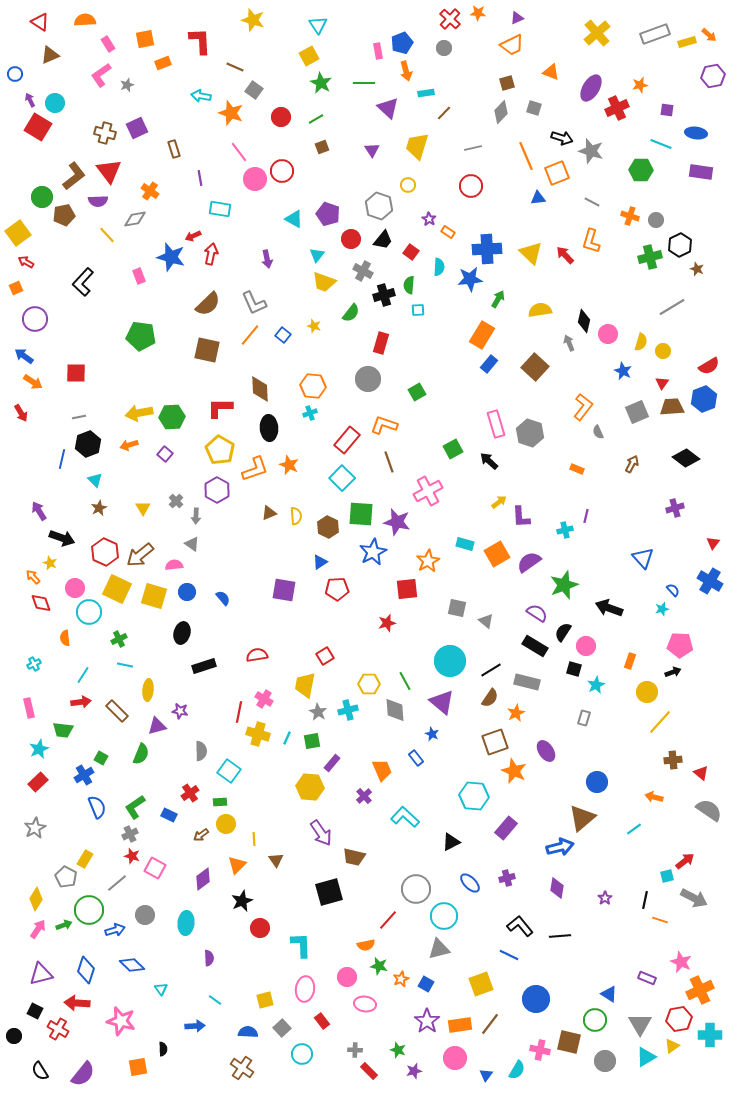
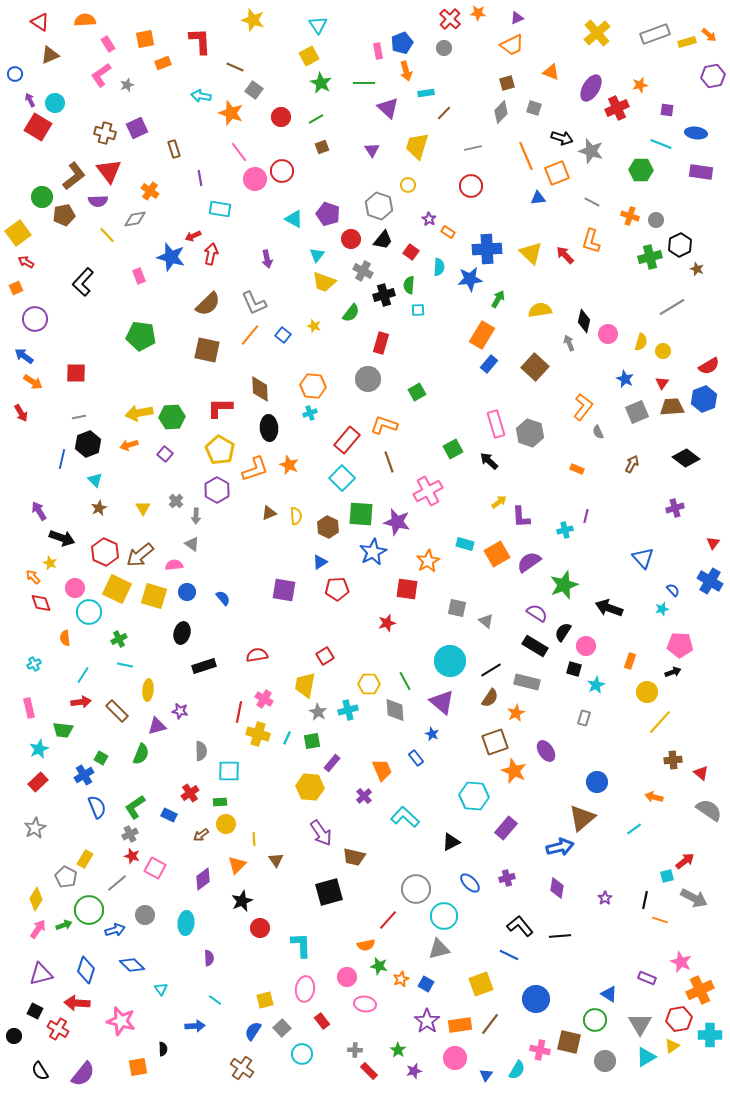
blue star at (623, 371): moved 2 px right, 8 px down
red square at (407, 589): rotated 15 degrees clockwise
cyan square at (229, 771): rotated 35 degrees counterclockwise
blue semicircle at (248, 1032): moved 5 px right, 1 px up; rotated 60 degrees counterclockwise
green star at (398, 1050): rotated 14 degrees clockwise
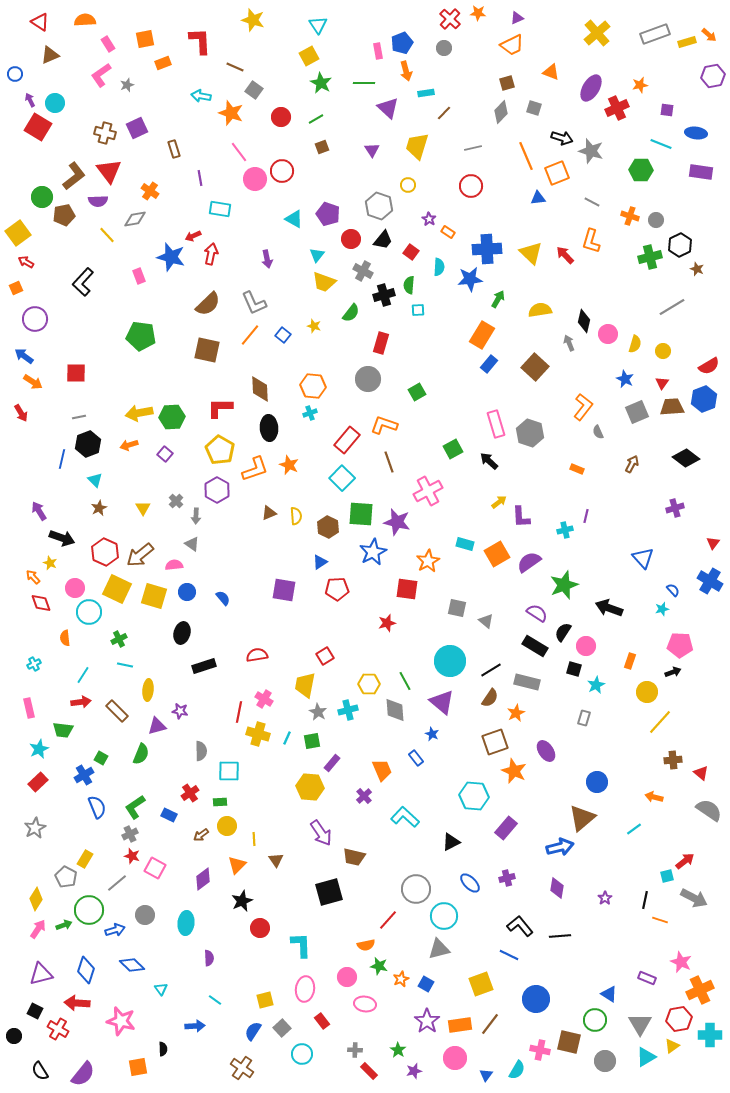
yellow semicircle at (641, 342): moved 6 px left, 2 px down
yellow circle at (226, 824): moved 1 px right, 2 px down
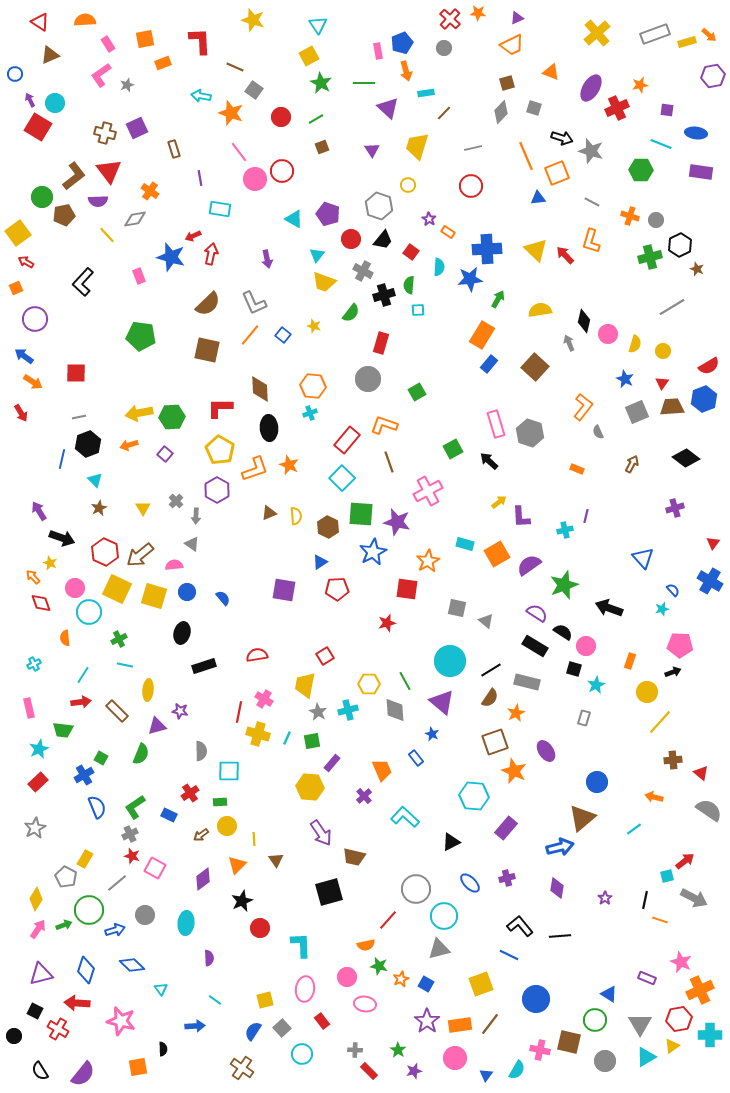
yellow triangle at (531, 253): moved 5 px right, 3 px up
purple semicircle at (529, 562): moved 3 px down
black semicircle at (563, 632): rotated 90 degrees clockwise
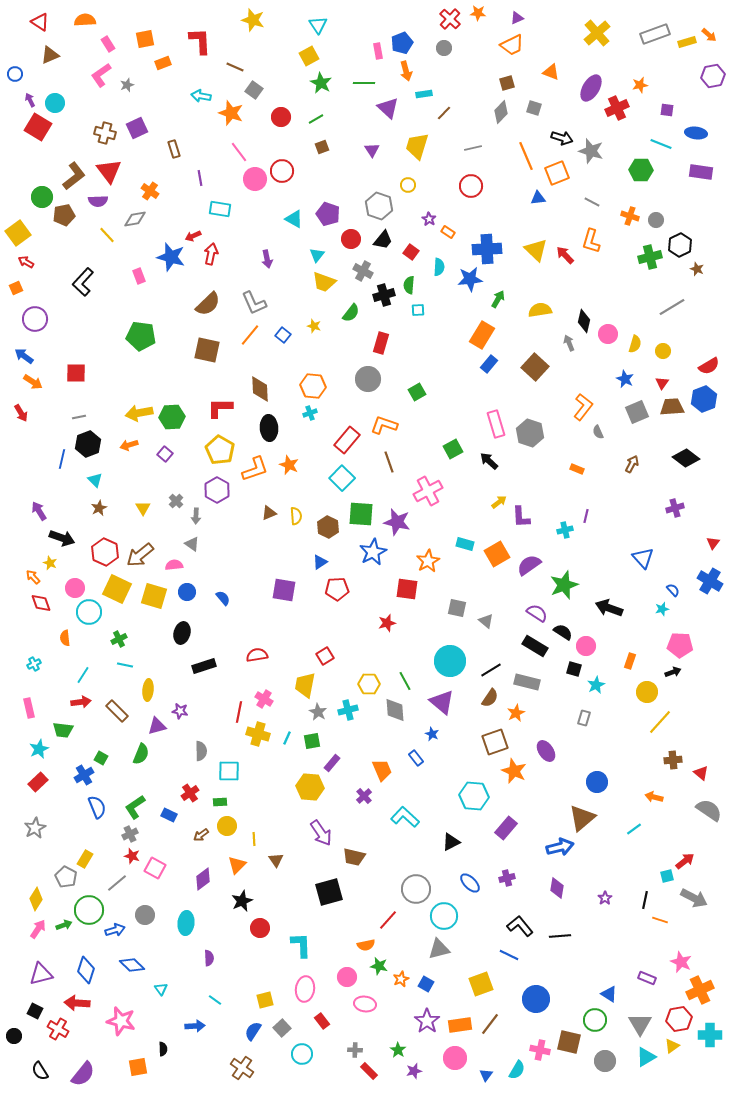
cyan rectangle at (426, 93): moved 2 px left, 1 px down
